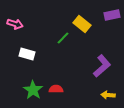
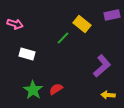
red semicircle: rotated 32 degrees counterclockwise
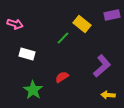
red semicircle: moved 6 px right, 12 px up
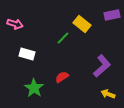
green star: moved 1 px right, 2 px up
yellow arrow: moved 1 px up; rotated 16 degrees clockwise
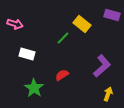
purple rectangle: rotated 28 degrees clockwise
red semicircle: moved 2 px up
yellow arrow: rotated 88 degrees clockwise
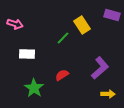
yellow rectangle: moved 1 px down; rotated 18 degrees clockwise
white rectangle: rotated 14 degrees counterclockwise
purple L-shape: moved 2 px left, 2 px down
yellow arrow: rotated 72 degrees clockwise
